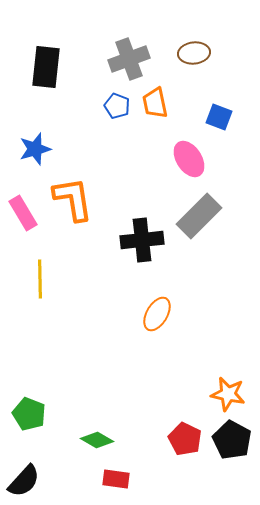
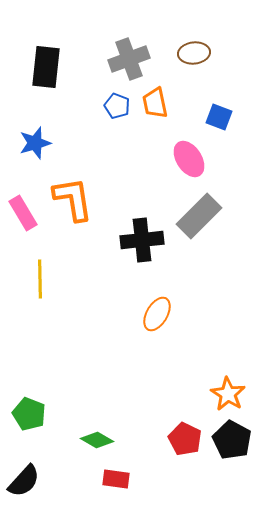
blue star: moved 6 px up
orange star: rotated 20 degrees clockwise
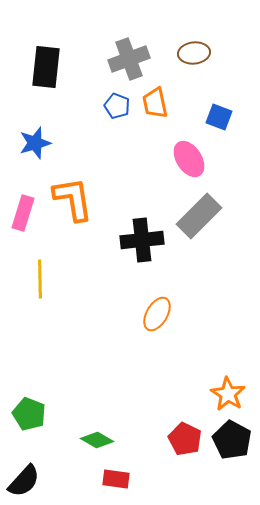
pink rectangle: rotated 48 degrees clockwise
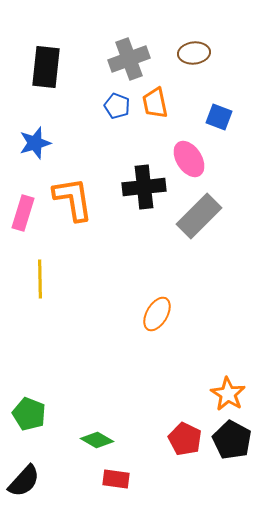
black cross: moved 2 px right, 53 px up
